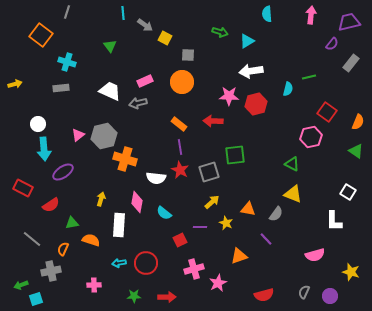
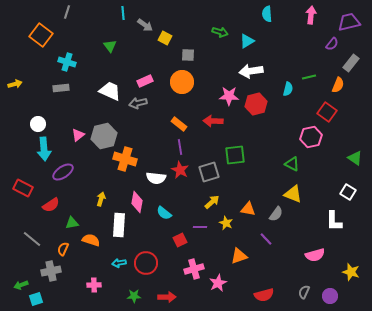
orange semicircle at (358, 122): moved 20 px left, 37 px up
green triangle at (356, 151): moved 1 px left, 7 px down
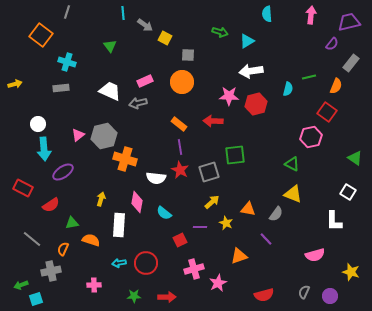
orange semicircle at (338, 85): moved 2 px left, 1 px down
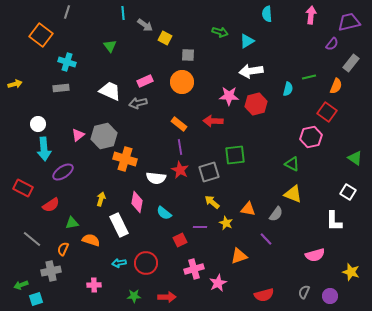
yellow arrow at (212, 202): rotated 98 degrees counterclockwise
white rectangle at (119, 225): rotated 30 degrees counterclockwise
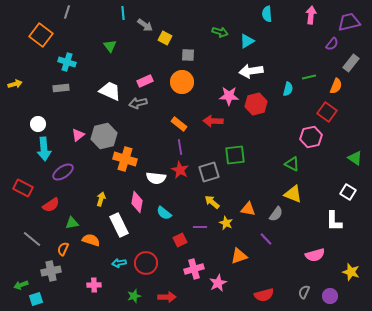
green star at (134, 296): rotated 16 degrees counterclockwise
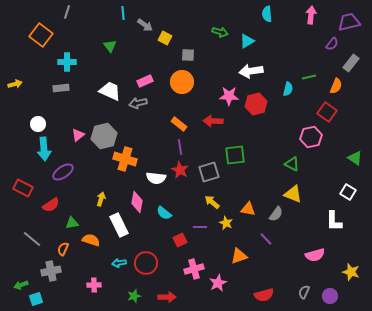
cyan cross at (67, 62): rotated 18 degrees counterclockwise
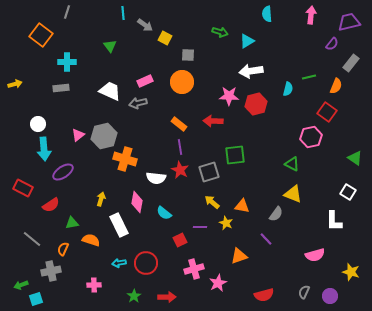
orange triangle at (248, 209): moved 6 px left, 3 px up
green star at (134, 296): rotated 16 degrees counterclockwise
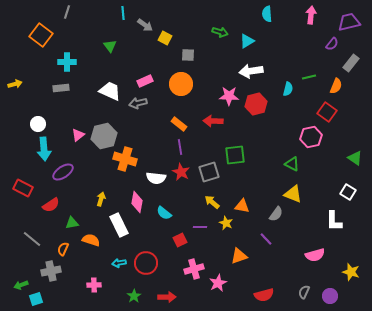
orange circle at (182, 82): moved 1 px left, 2 px down
red star at (180, 170): moved 1 px right, 2 px down
